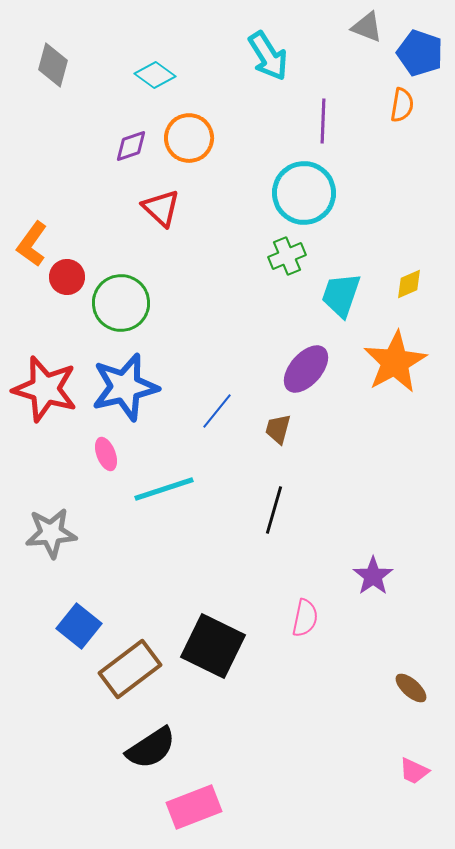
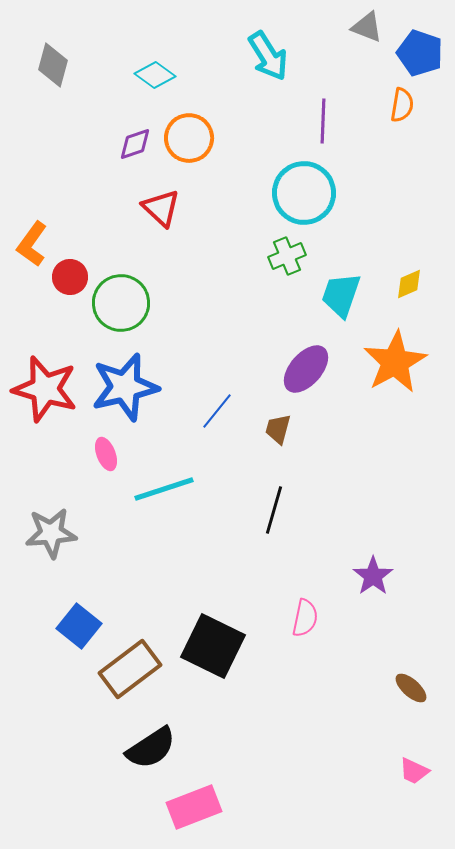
purple diamond: moved 4 px right, 2 px up
red circle: moved 3 px right
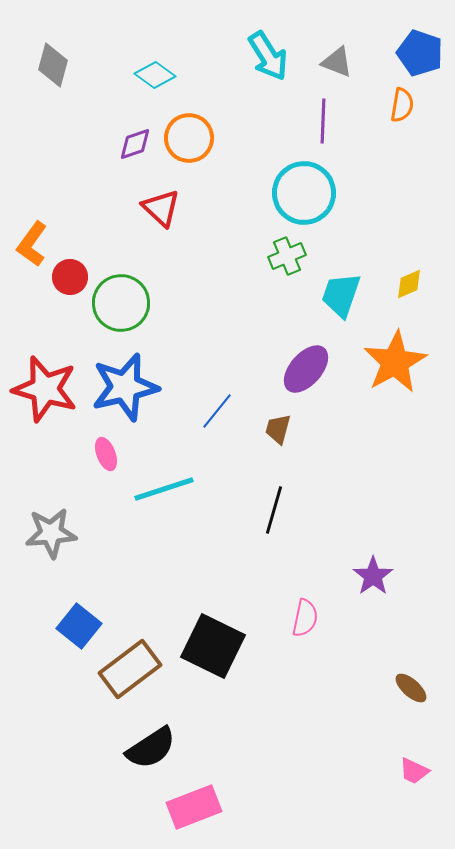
gray triangle: moved 30 px left, 35 px down
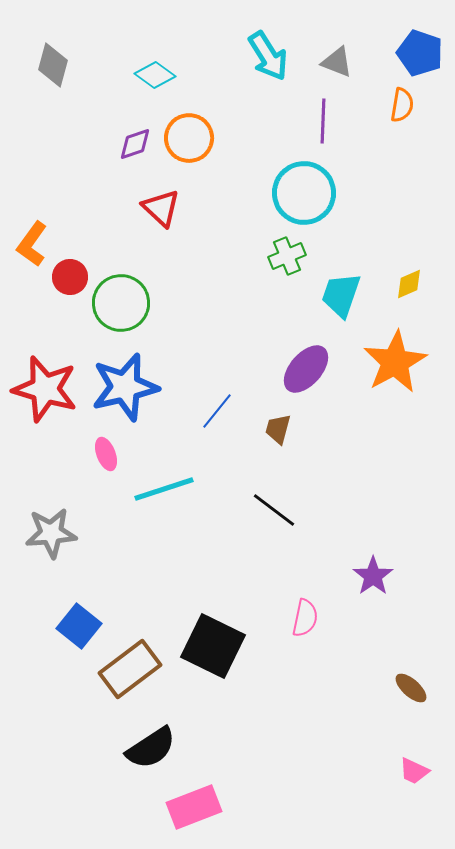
black line: rotated 69 degrees counterclockwise
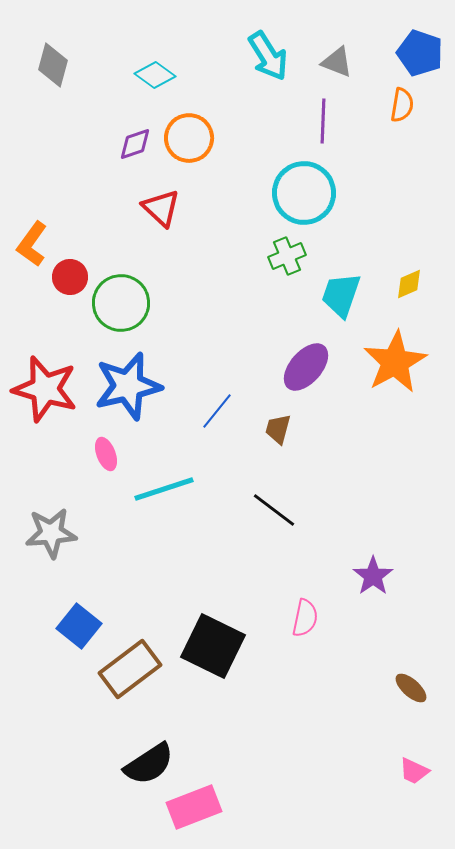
purple ellipse: moved 2 px up
blue star: moved 3 px right, 1 px up
black semicircle: moved 2 px left, 16 px down
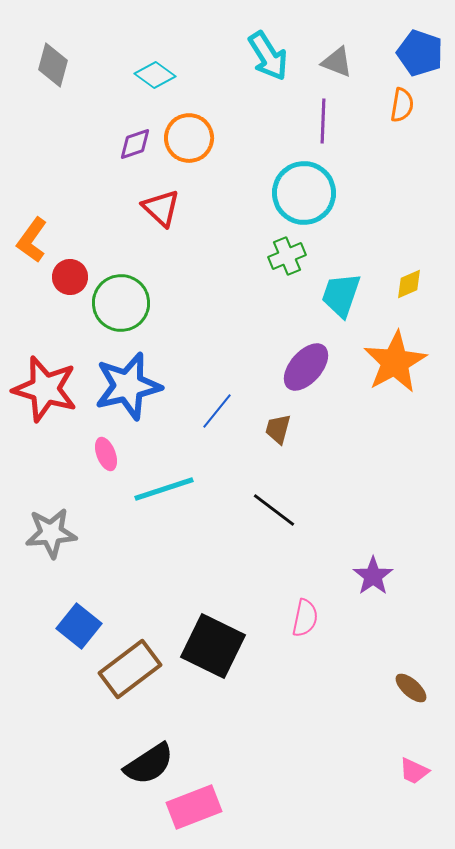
orange L-shape: moved 4 px up
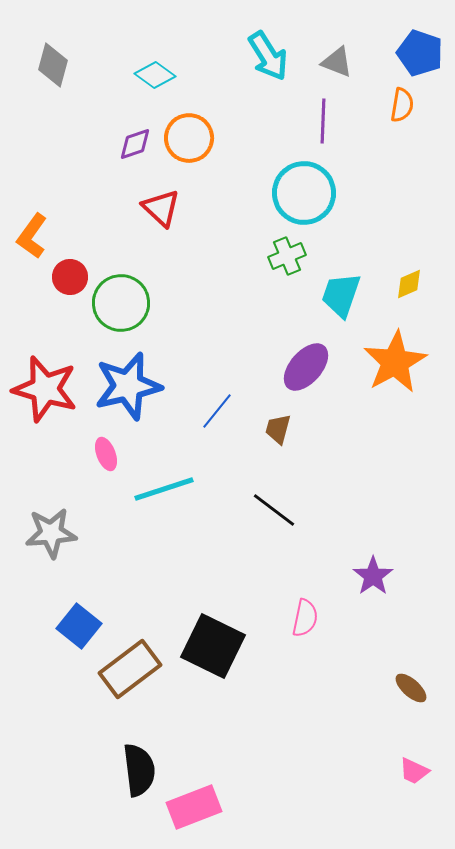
orange L-shape: moved 4 px up
black semicircle: moved 10 px left, 6 px down; rotated 64 degrees counterclockwise
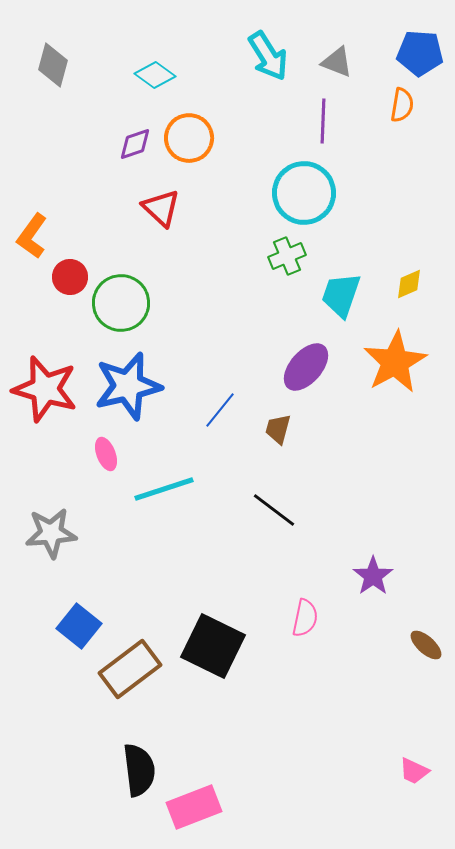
blue pentagon: rotated 15 degrees counterclockwise
blue line: moved 3 px right, 1 px up
brown ellipse: moved 15 px right, 43 px up
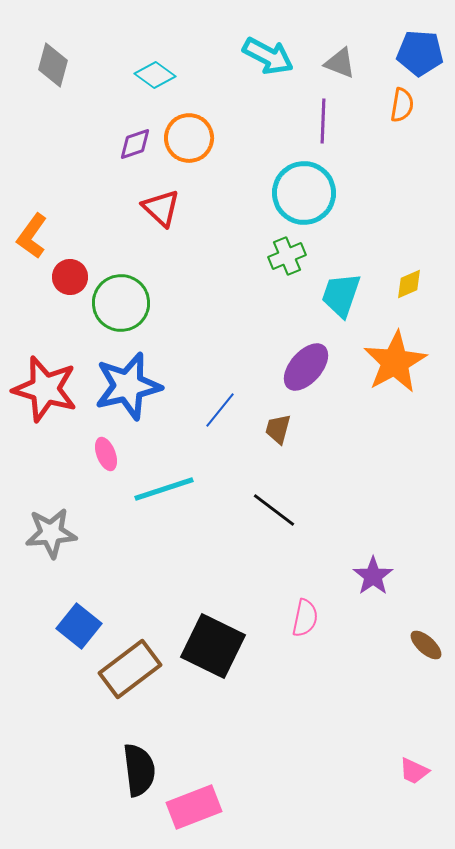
cyan arrow: rotated 30 degrees counterclockwise
gray triangle: moved 3 px right, 1 px down
